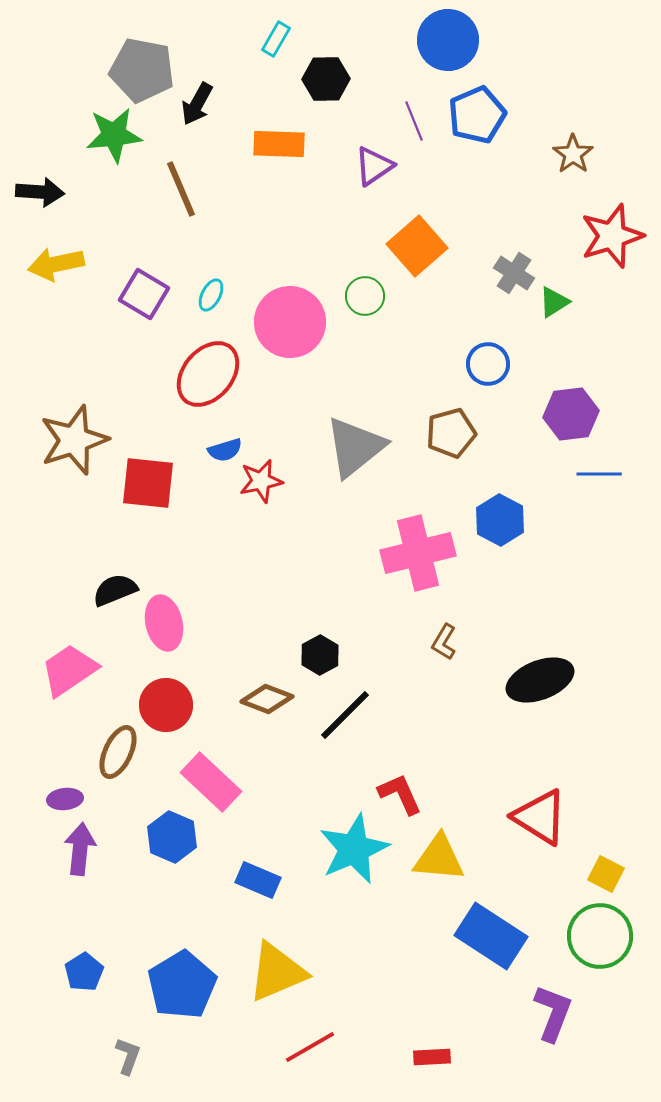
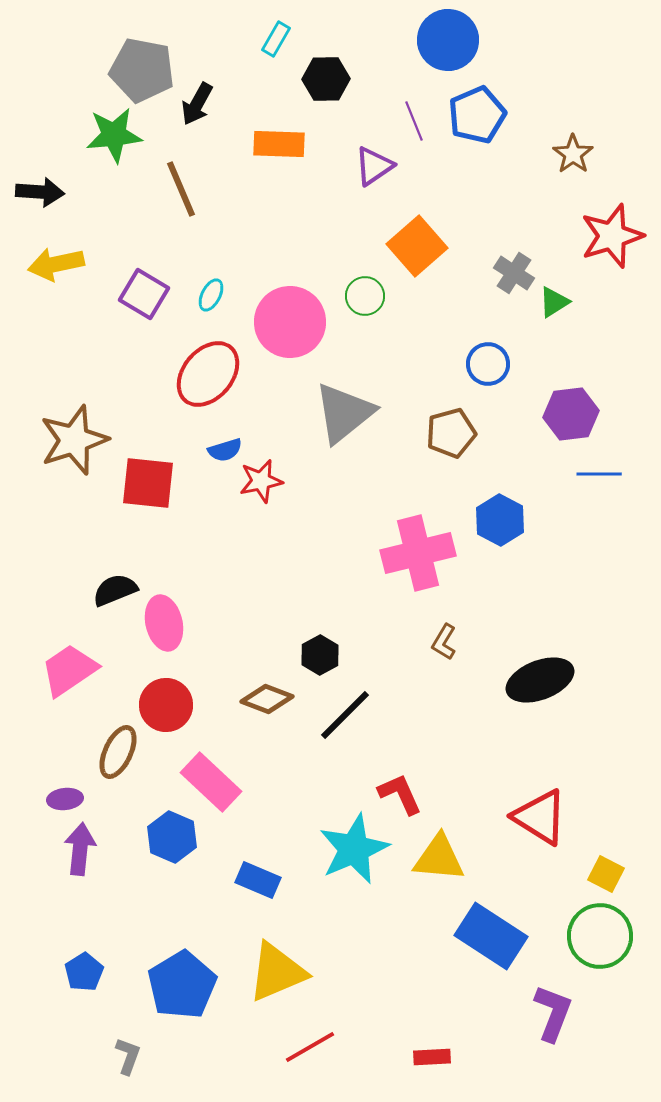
gray triangle at (355, 447): moved 11 px left, 34 px up
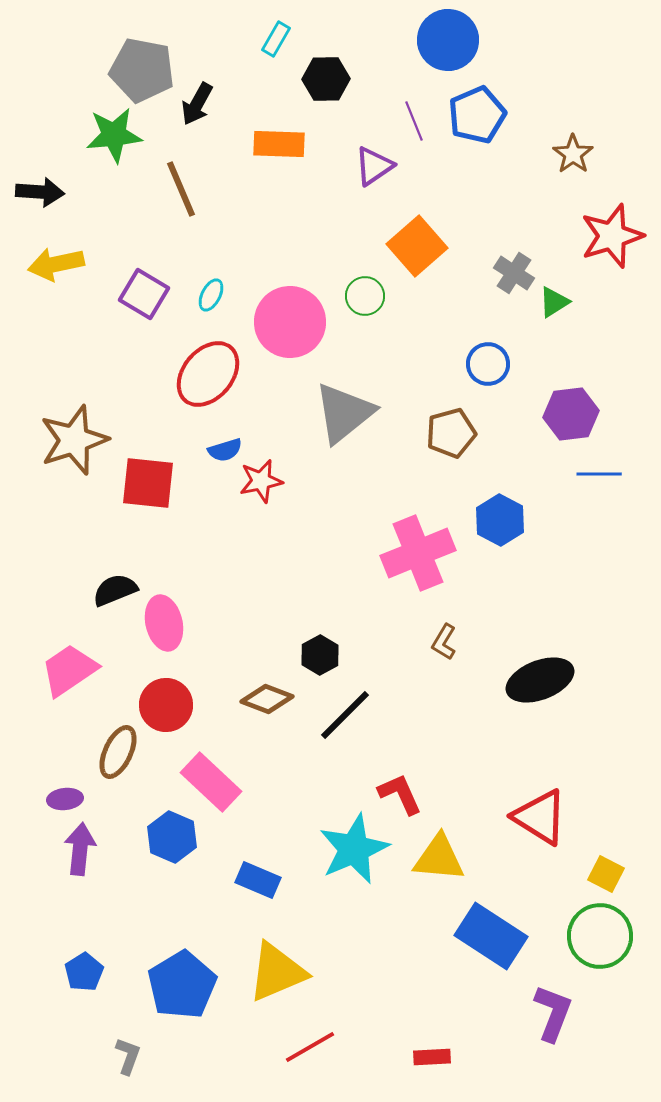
pink cross at (418, 553): rotated 8 degrees counterclockwise
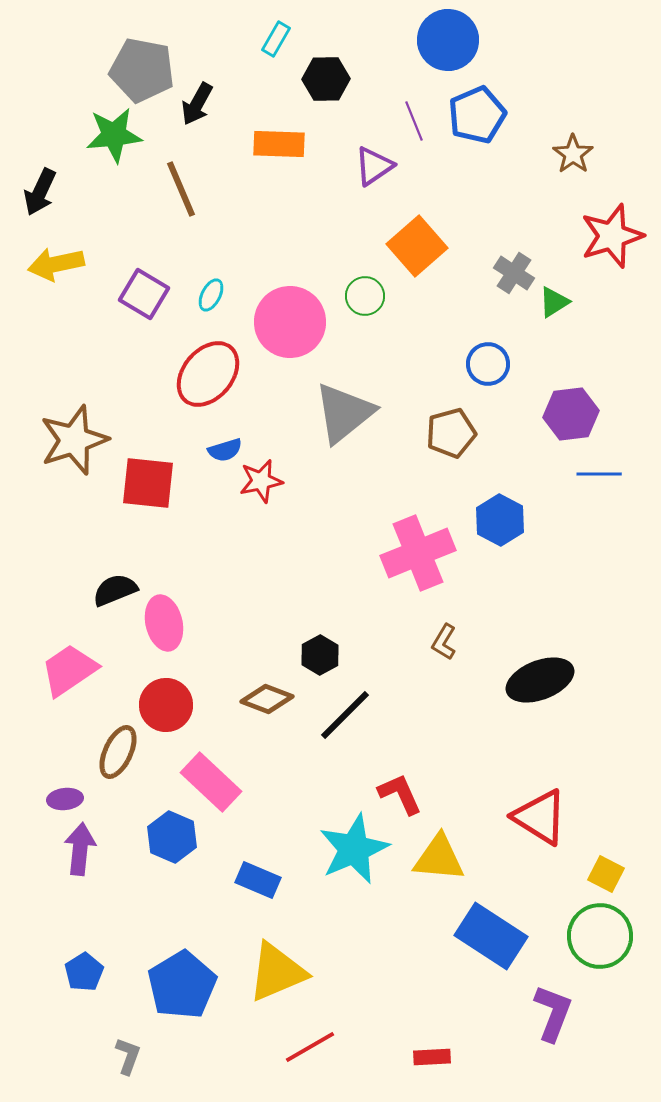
black arrow at (40, 192): rotated 111 degrees clockwise
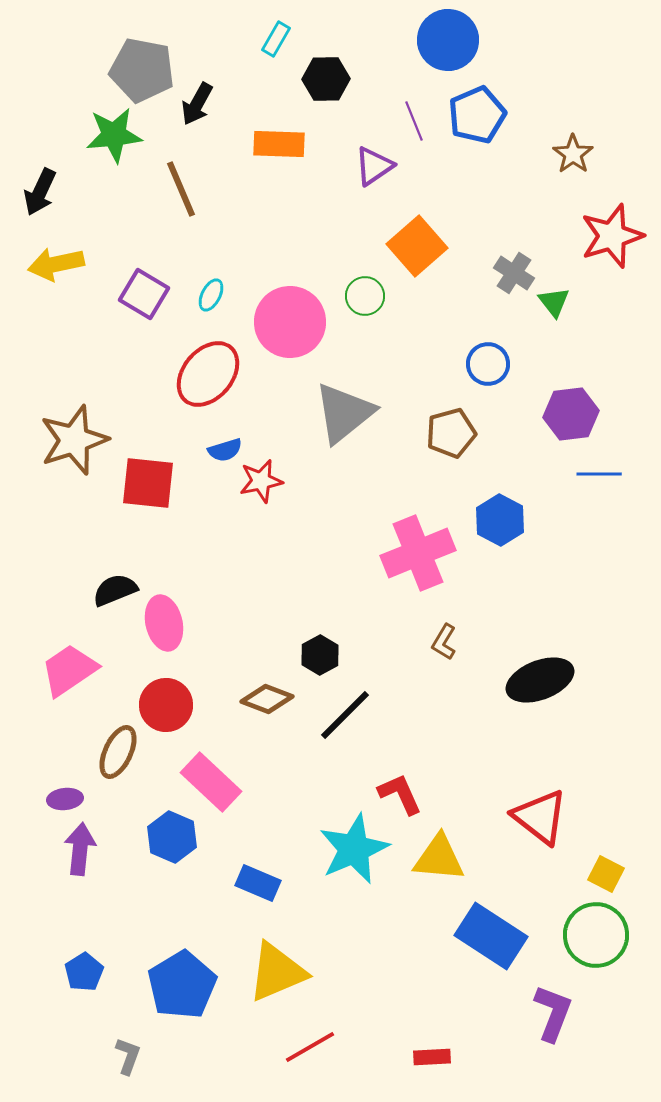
green triangle at (554, 302): rotated 36 degrees counterclockwise
red triangle at (540, 817): rotated 6 degrees clockwise
blue rectangle at (258, 880): moved 3 px down
green circle at (600, 936): moved 4 px left, 1 px up
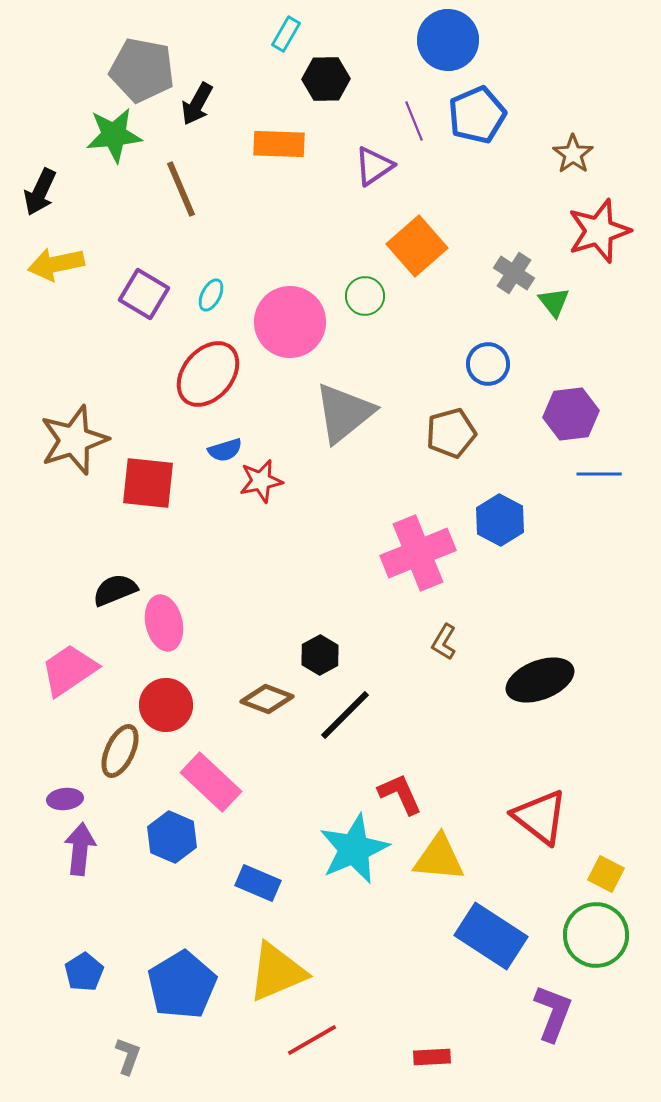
cyan rectangle at (276, 39): moved 10 px right, 5 px up
red star at (612, 236): moved 13 px left, 5 px up
brown ellipse at (118, 752): moved 2 px right, 1 px up
red line at (310, 1047): moved 2 px right, 7 px up
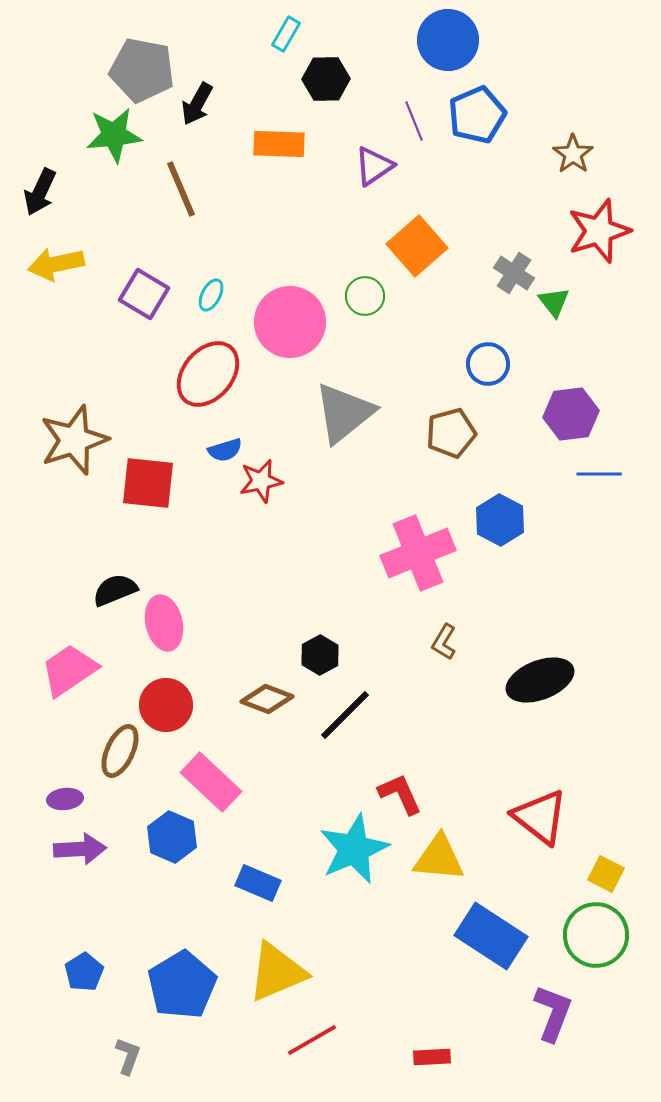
purple arrow at (80, 849): rotated 81 degrees clockwise
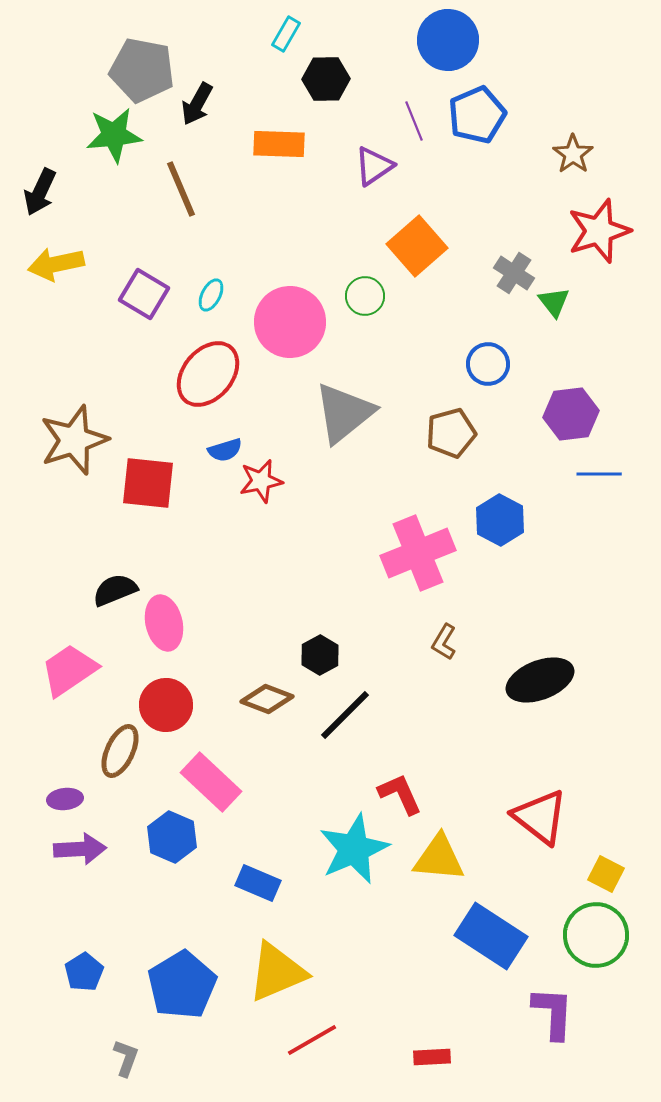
purple L-shape at (553, 1013): rotated 18 degrees counterclockwise
gray L-shape at (128, 1056): moved 2 px left, 2 px down
